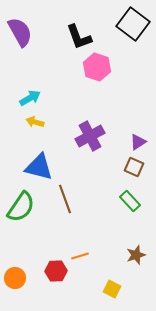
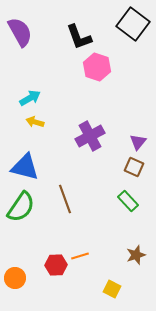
purple triangle: rotated 18 degrees counterclockwise
blue triangle: moved 14 px left
green rectangle: moved 2 px left
red hexagon: moved 6 px up
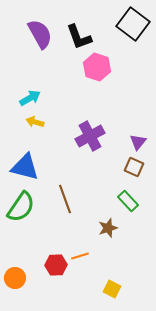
purple semicircle: moved 20 px right, 2 px down
brown star: moved 28 px left, 27 px up
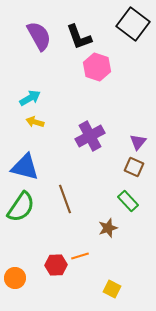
purple semicircle: moved 1 px left, 2 px down
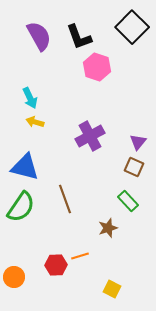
black square: moved 1 px left, 3 px down; rotated 8 degrees clockwise
cyan arrow: rotated 95 degrees clockwise
orange circle: moved 1 px left, 1 px up
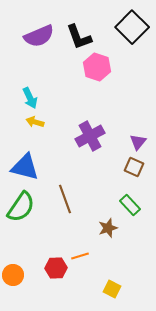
purple semicircle: rotated 96 degrees clockwise
green rectangle: moved 2 px right, 4 px down
red hexagon: moved 3 px down
orange circle: moved 1 px left, 2 px up
